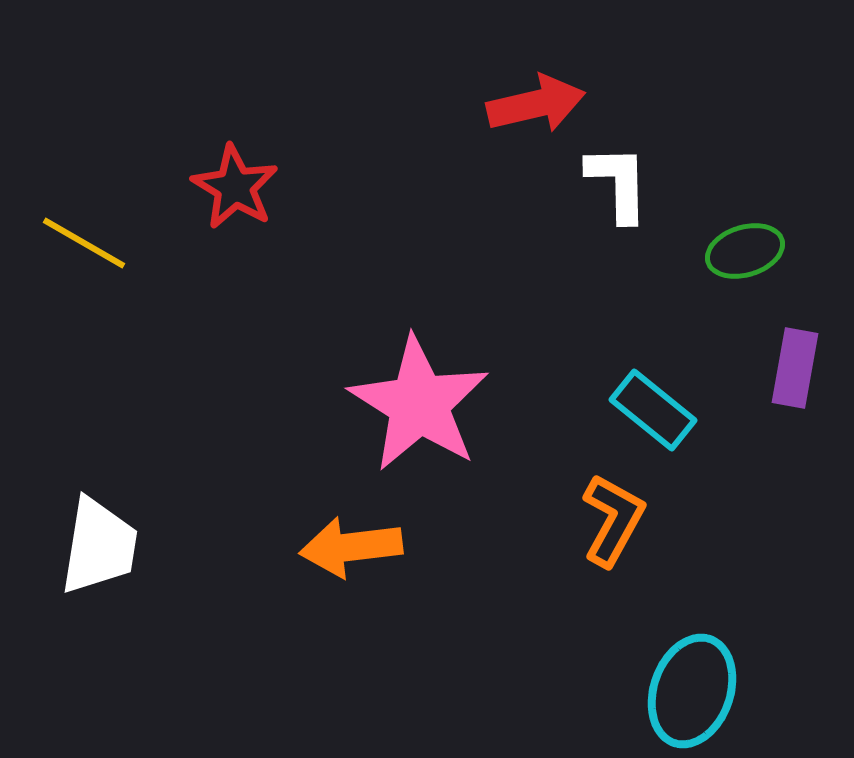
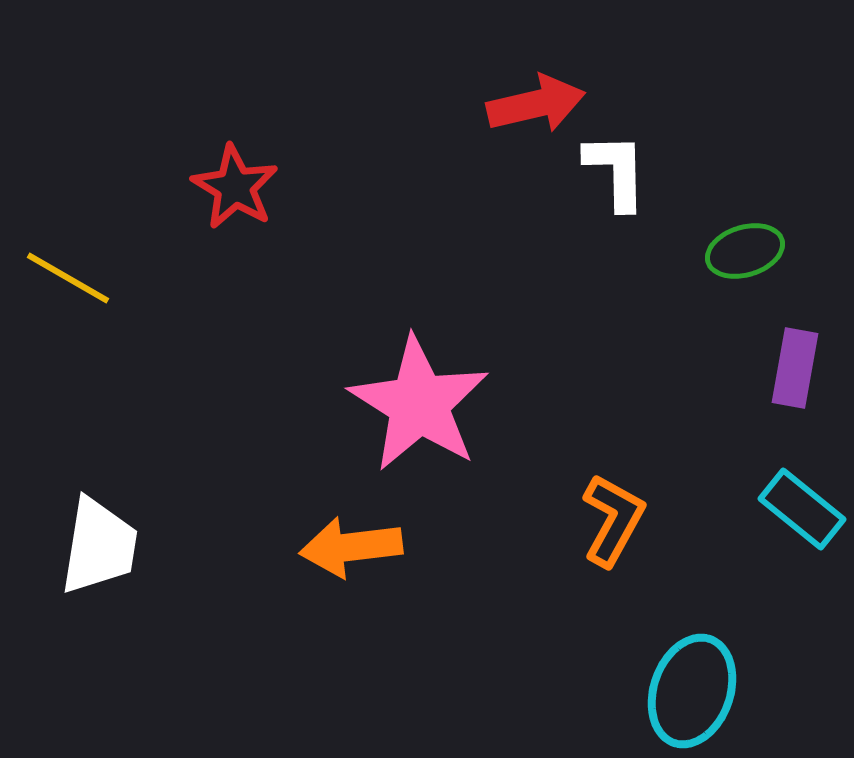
white L-shape: moved 2 px left, 12 px up
yellow line: moved 16 px left, 35 px down
cyan rectangle: moved 149 px right, 99 px down
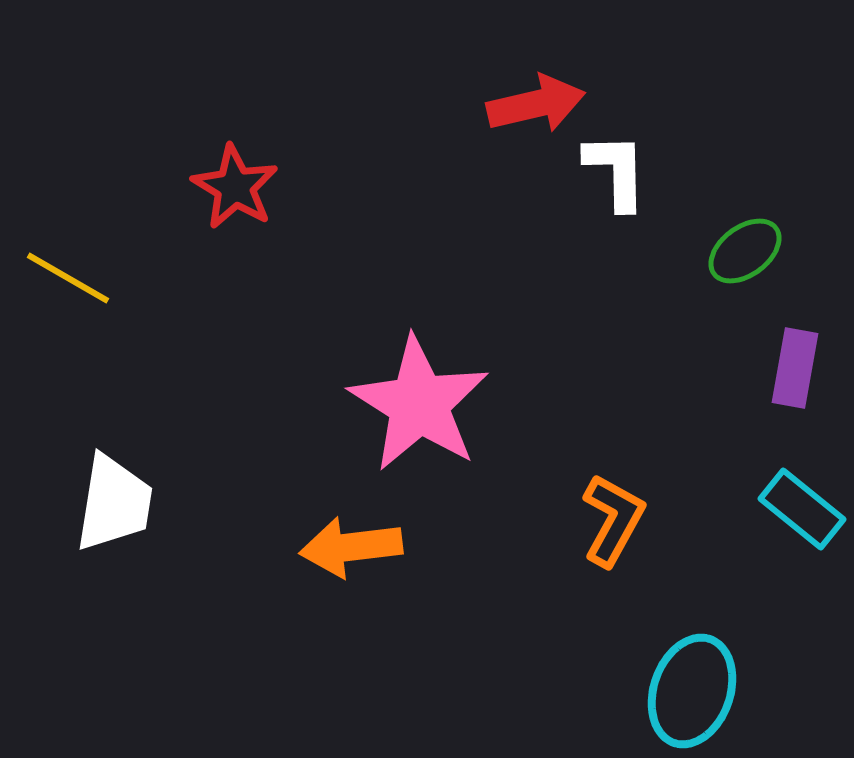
green ellipse: rotated 20 degrees counterclockwise
white trapezoid: moved 15 px right, 43 px up
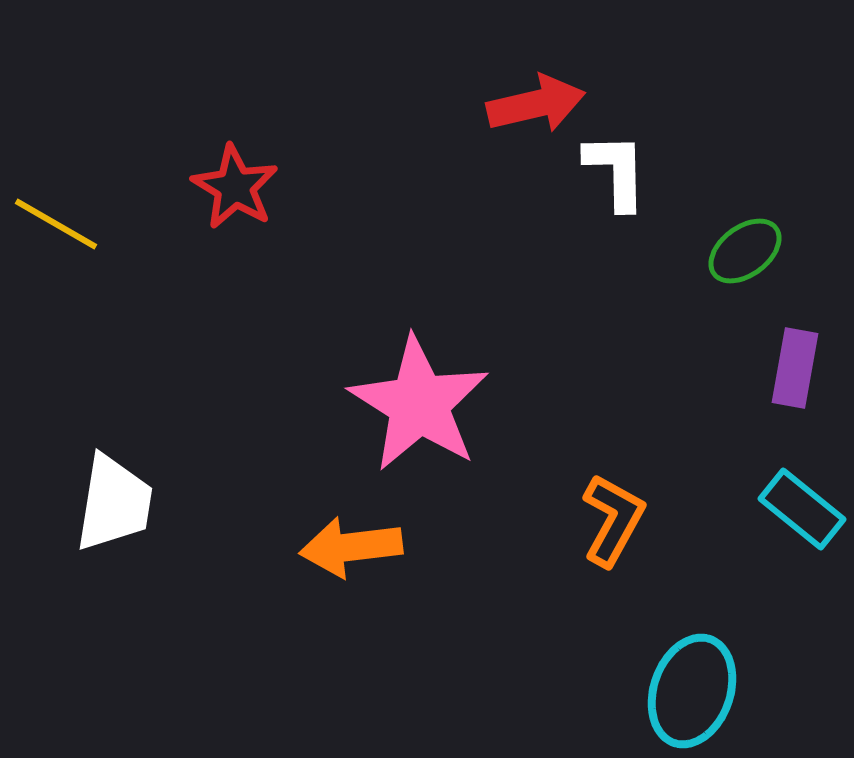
yellow line: moved 12 px left, 54 px up
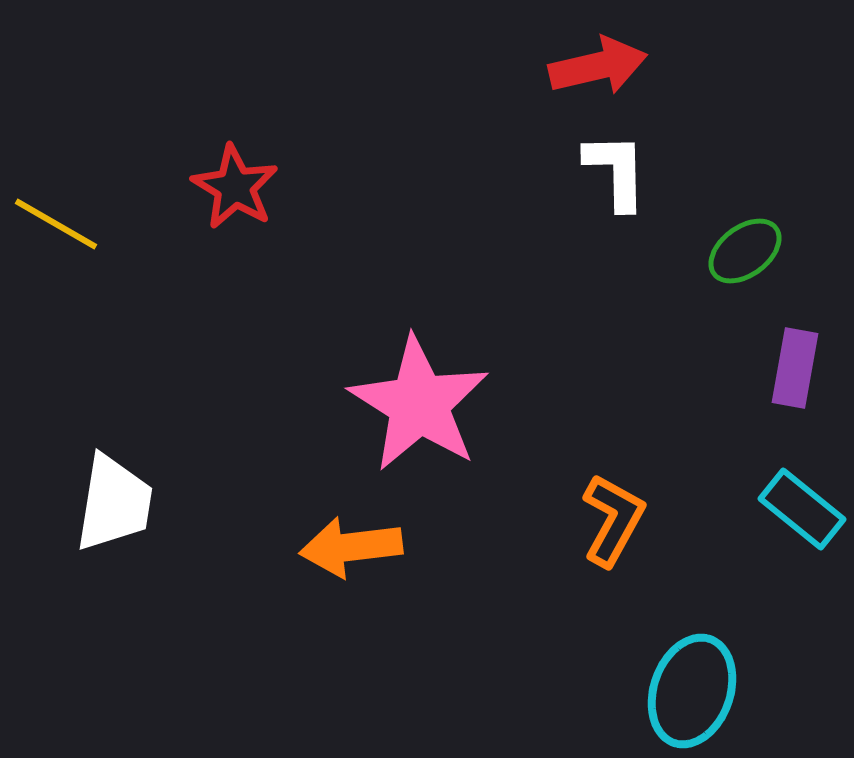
red arrow: moved 62 px right, 38 px up
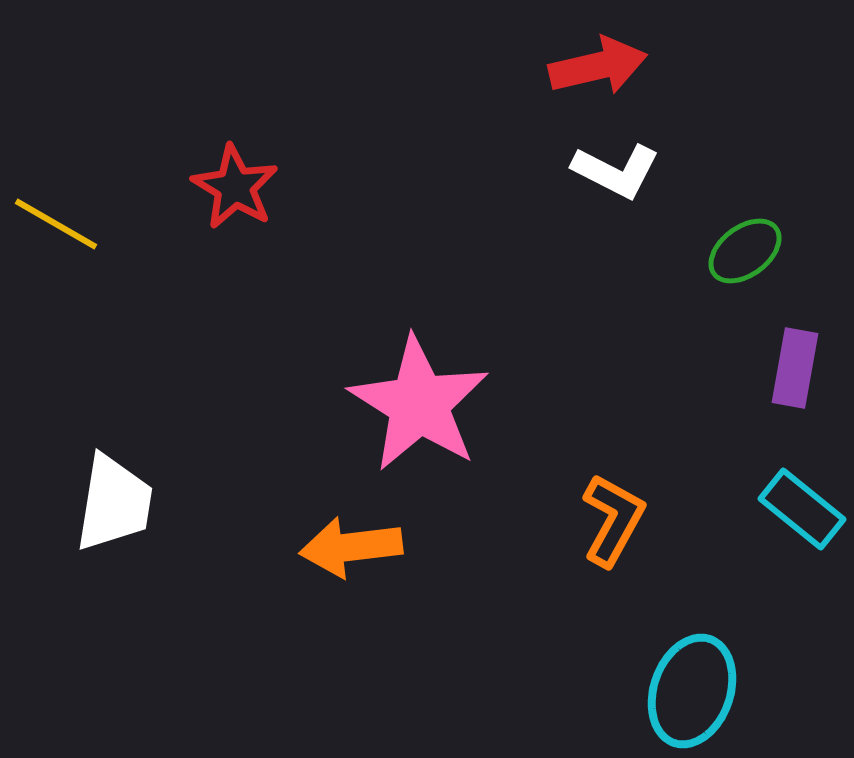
white L-shape: rotated 118 degrees clockwise
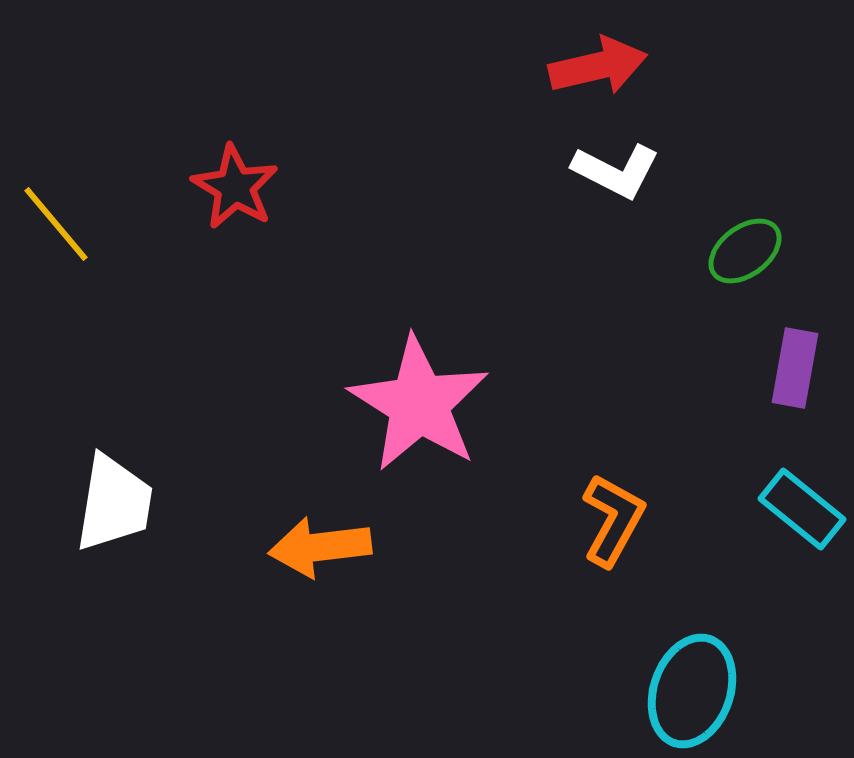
yellow line: rotated 20 degrees clockwise
orange arrow: moved 31 px left
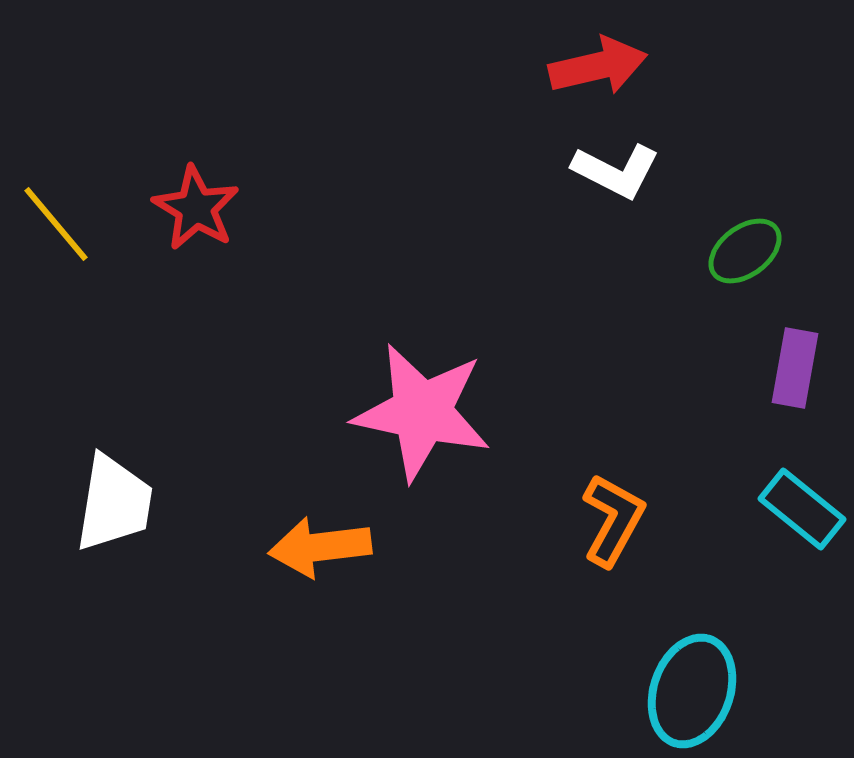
red star: moved 39 px left, 21 px down
pink star: moved 3 px right, 8 px down; rotated 20 degrees counterclockwise
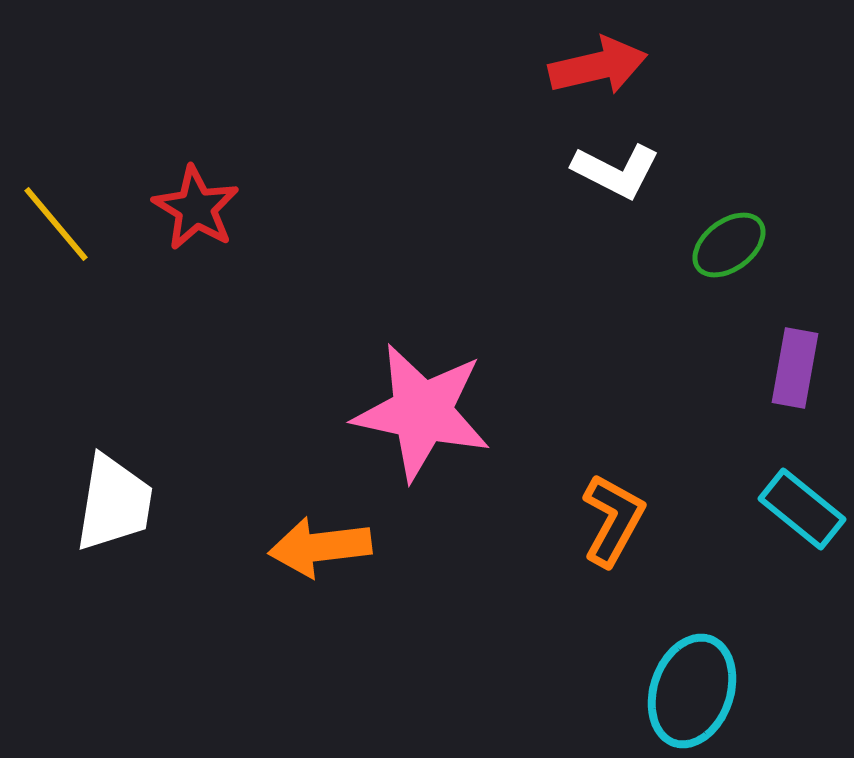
green ellipse: moved 16 px left, 6 px up
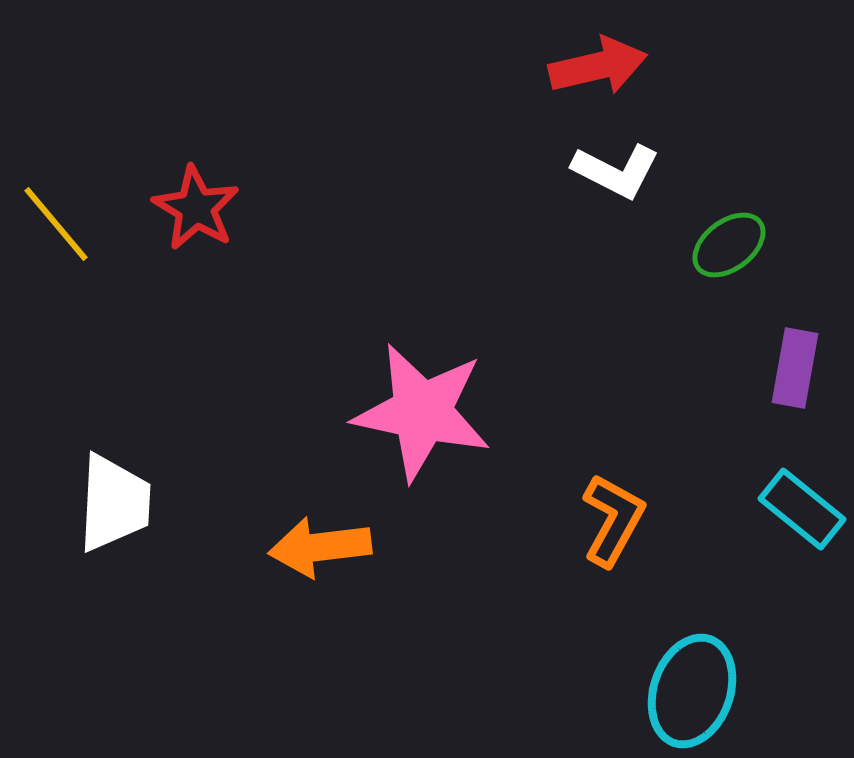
white trapezoid: rotated 6 degrees counterclockwise
